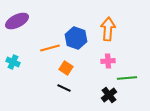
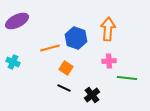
pink cross: moved 1 px right
green line: rotated 12 degrees clockwise
black cross: moved 17 px left
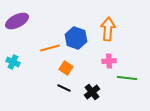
black cross: moved 3 px up
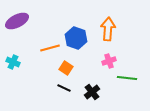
pink cross: rotated 16 degrees counterclockwise
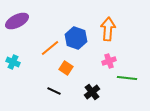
orange line: rotated 24 degrees counterclockwise
black line: moved 10 px left, 3 px down
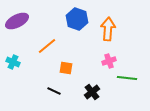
blue hexagon: moved 1 px right, 19 px up
orange line: moved 3 px left, 2 px up
orange square: rotated 24 degrees counterclockwise
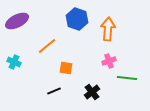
cyan cross: moved 1 px right
black line: rotated 48 degrees counterclockwise
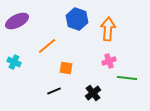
black cross: moved 1 px right, 1 px down
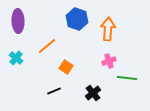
purple ellipse: moved 1 px right; rotated 65 degrees counterclockwise
cyan cross: moved 2 px right, 4 px up; rotated 16 degrees clockwise
orange square: moved 1 px up; rotated 24 degrees clockwise
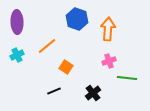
purple ellipse: moved 1 px left, 1 px down
cyan cross: moved 1 px right, 3 px up; rotated 24 degrees clockwise
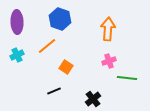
blue hexagon: moved 17 px left
black cross: moved 6 px down
